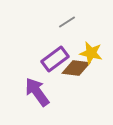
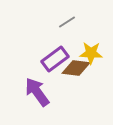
yellow star: rotated 10 degrees counterclockwise
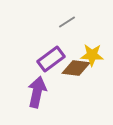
yellow star: moved 1 px right, 2 px down
purple rectangle: moved 4 px left
purple arrow: rotated 48 degrees clockwise
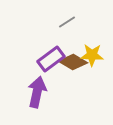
brown diamond: moved 3 px left, 6 px up; rotated 24 degrees clockwise
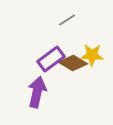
gray line: moved 2 px up
brown diamond: moved 1 px down
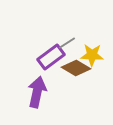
gray line: moved 23 px down
purple rectangle: moved 2 px up
brown diamond: moved 3 px right, 5 px down
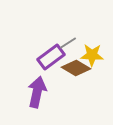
gray line: moved 1 px right
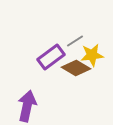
gray line: moved 7 px right, 2 px up
yellow star: rotated 10 degrees counterclockwise
purple arrow: moved 10 px left, 14 px down
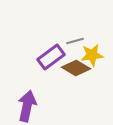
gray line: rotated 18 degrees clockwise
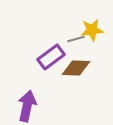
gray line: moved 1 px right, 2 px up
yellow star: moved 25 px up
brown diamond: rotated 28 degrees counterclockwise
